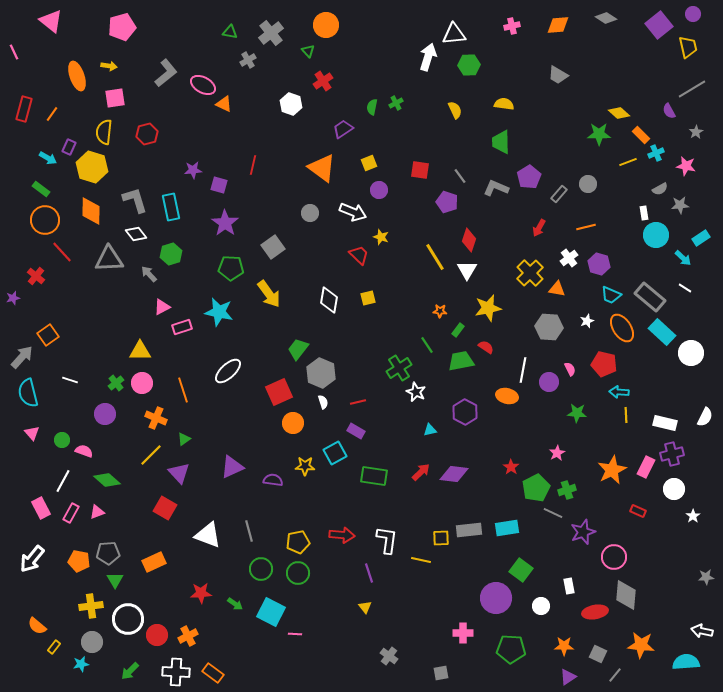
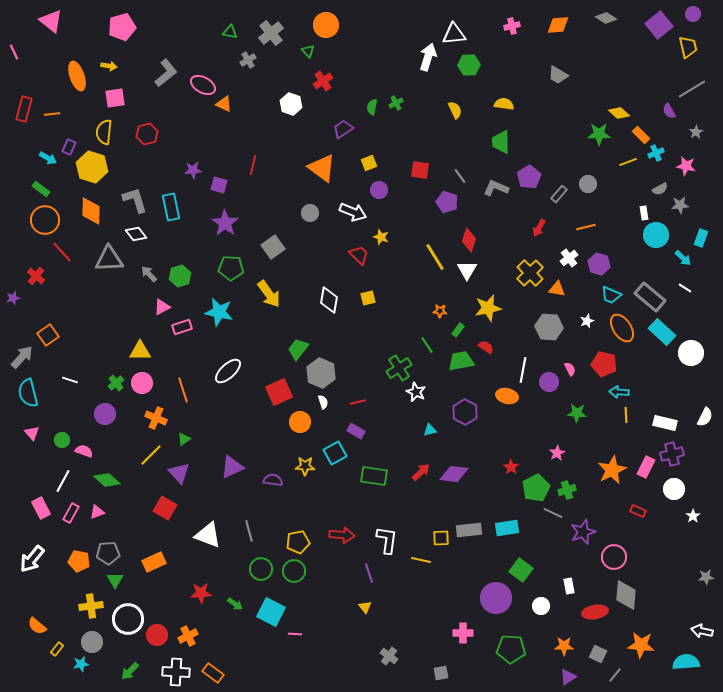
orange line at (52, 114): rotated 49 degrees clockwise
cyan rectangle at (701, 238): rotated 36 degrees counterclockwise
green hexagon at (171, 254): moved 9 px right, 22 px down
orange circle at (293, 423): moved 7 px right, 1 px up
green circle at (298, 573): moved 4 px left, 2 px up
yellow rectangle at (54, 647): moved 3 px right, 2 px down
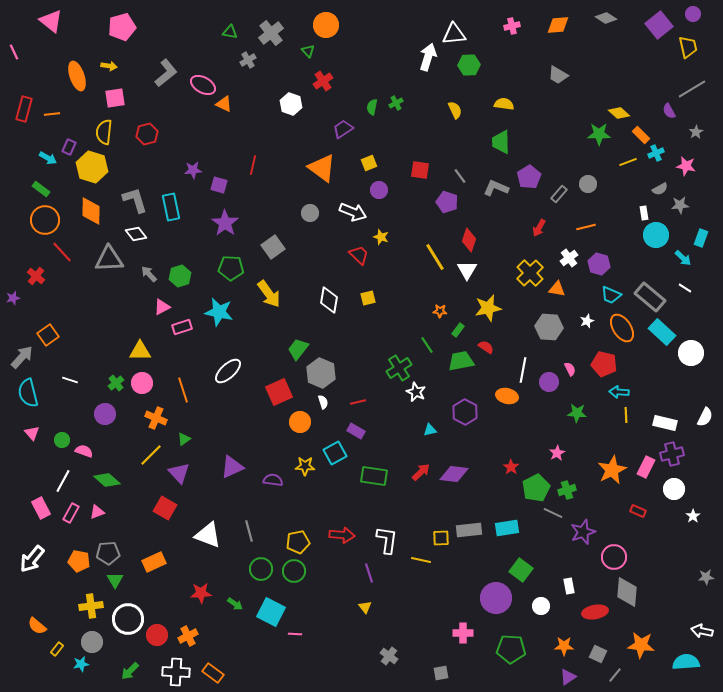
gray diamond at (626, 595): moved 1 px right, 3 px up
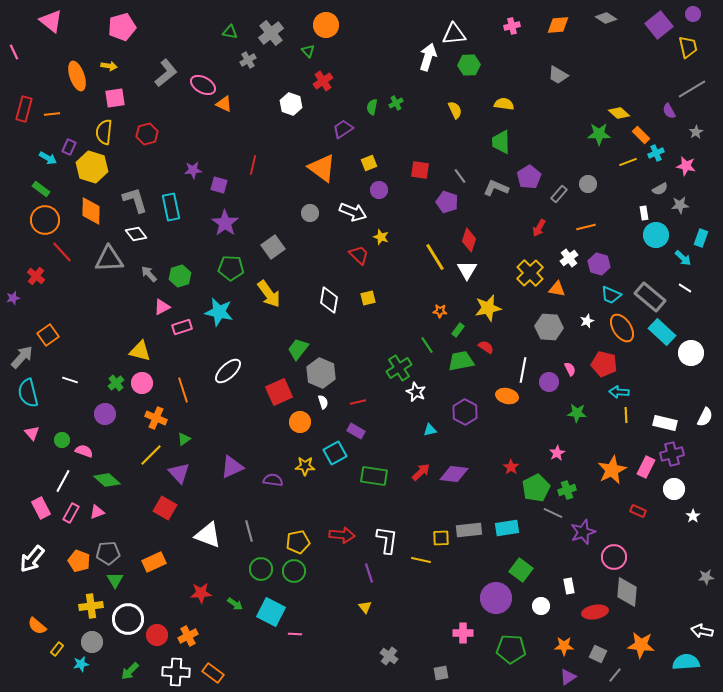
yellow triangle at (140, 351): rotated 15 degrees clockwise
orange pentagon at (79, 561): rotated 10 degrees clockwise
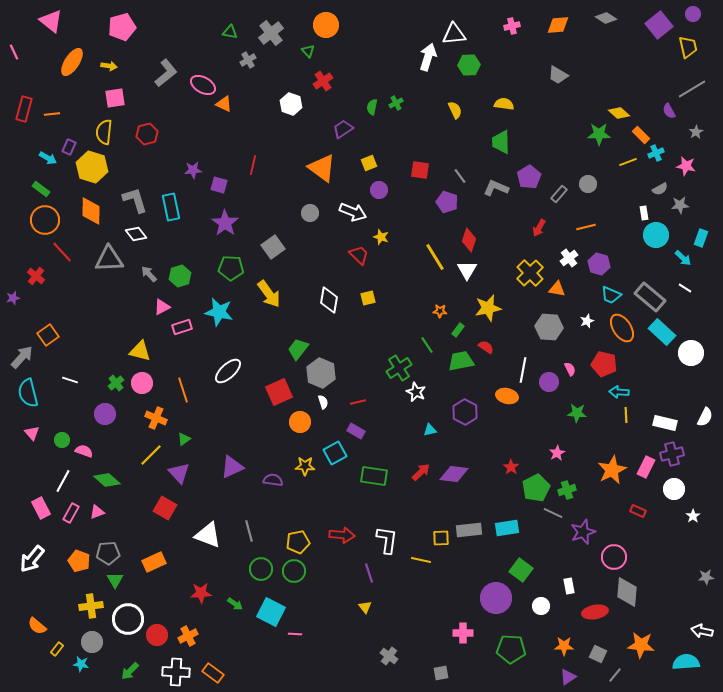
orange ellipse at (77, 76): moved 5 px left, 14 px up; rotated 52 degrees clockwise
cyan star at (81, 664): rotated 21 degrees clockwise
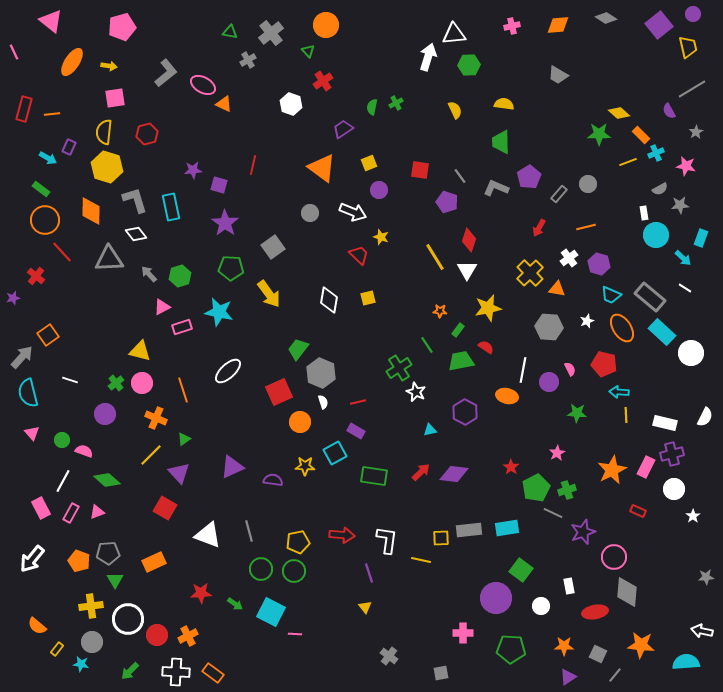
yellow hexagon at (92, 167): moved 15 px right
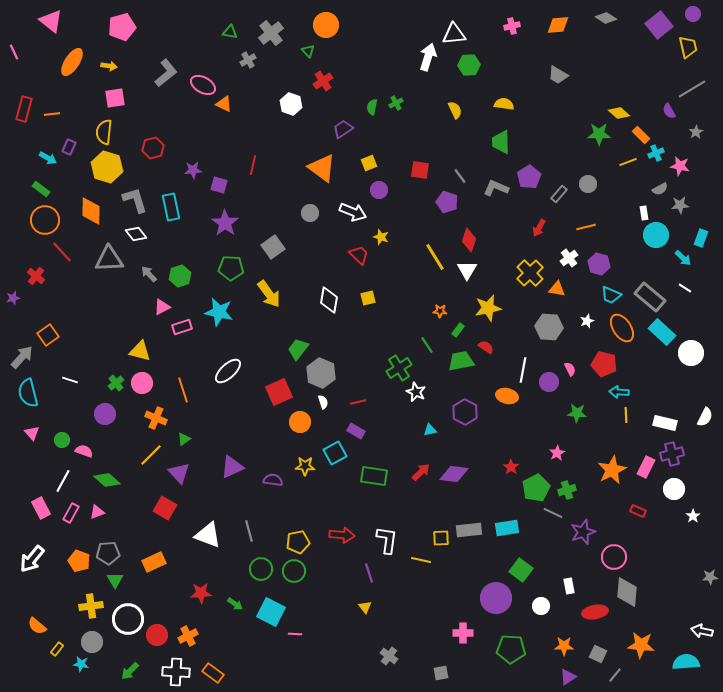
red hexagon at (147, 134): moved 6 px right, 14 px down
pink star at (686, 166): moved 6 px left
gray star at (706, 577): moved 4 px right
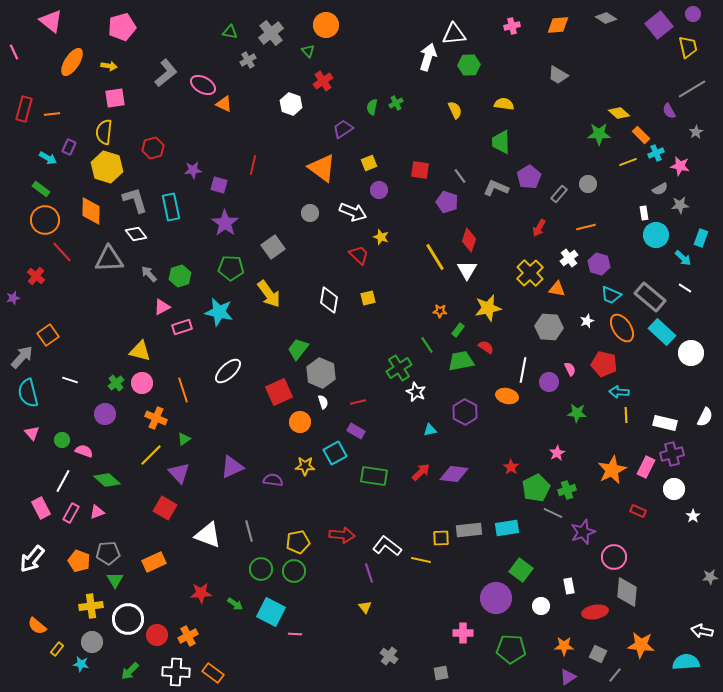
white L-shape at (387, 540): moved 6 px down; rotated 60 degrees counterclockwise
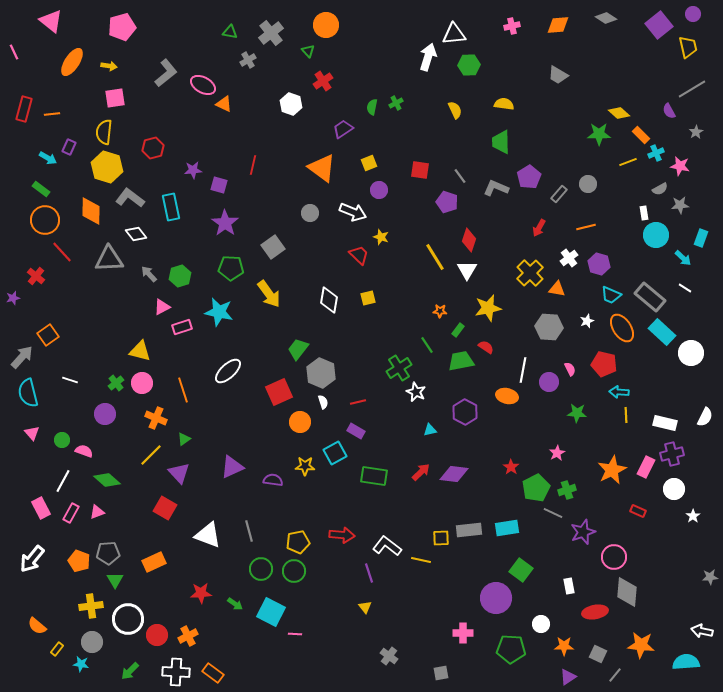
gray L-shape at (135, 200): moved 5 px left, 2 px up; rotated 36 degrees counterclockwise
white circle at (541, 606): moved 18 px down
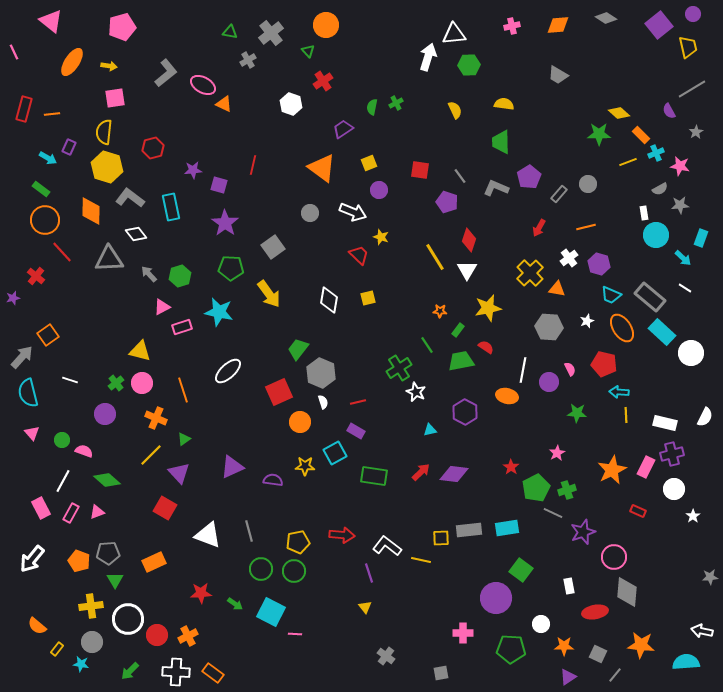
gray cross at (389, 656): moved 3 px left
